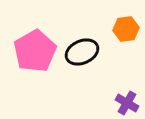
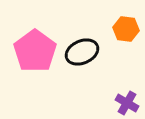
orange hexagon: rotated 15 degrees clockwise
pink pentagon: rotated 6 degrees counterclockwise
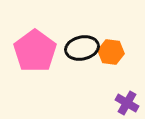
orange hexagon: moved 15 px left, 23 px down
black ellipse: moved 4 px up; rotated 12 degrees clockwise
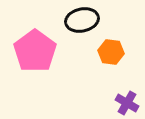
black ellipse: moved 28 px up
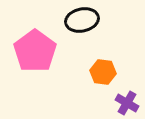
orange hexagon: moved 8 px left, 20 px down
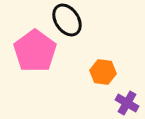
black ellipse: moved 15 px left; rotated 68 degrees clockwise
